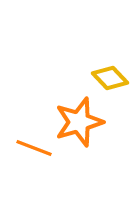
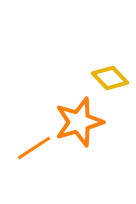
orange line: rotated 54 degrees counterclockwise
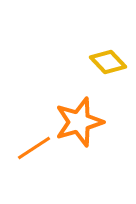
yellow diamond: moved 2 px left, 16 px up
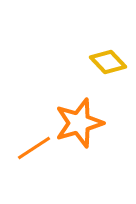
orange star: moved 1 px down
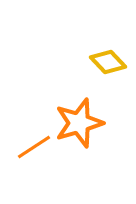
orange line: moved 1 px up
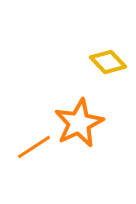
orange star: rotated 9 degrees counterclockwise
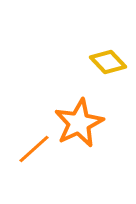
orange line: moved 2 px down; rotated 9 degrees counterclockwise
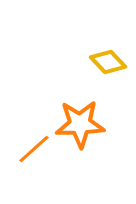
orange star: moved 1 px right, 1 px down; rotated 24 degrees clockwise
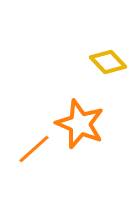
orange star: rotated 24 degrees clockwise
